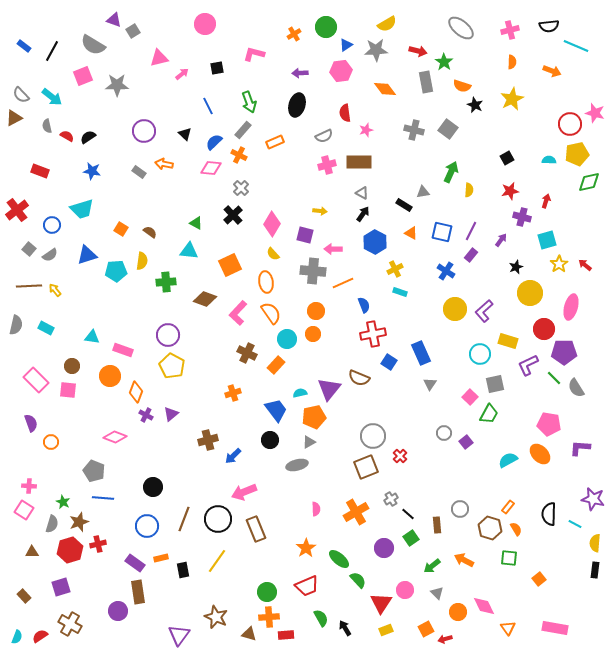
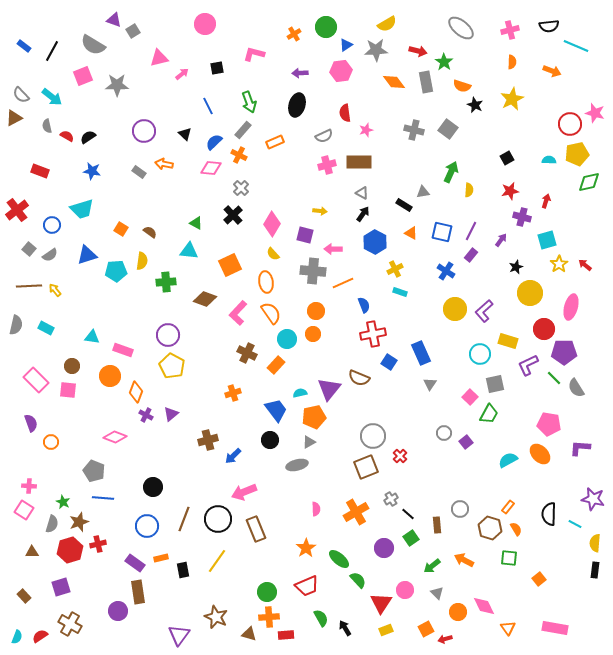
orange diamond at (385, 89): moved 9 px right, 7 px up
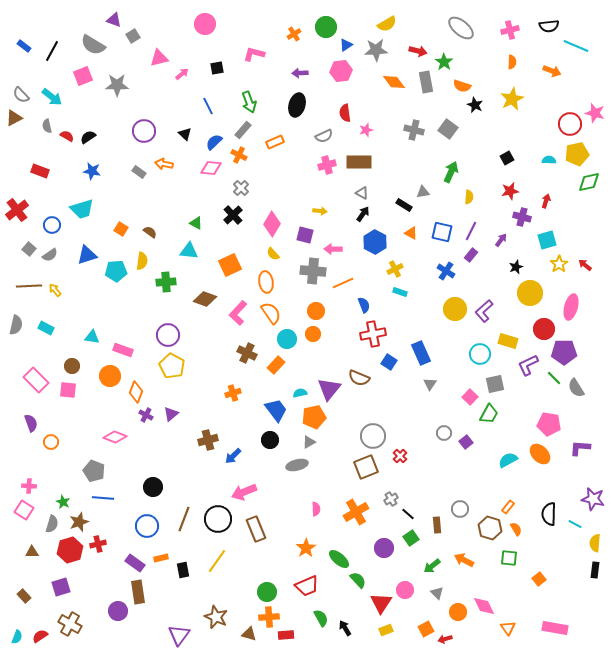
gray square at (133, 31): moved 5 px down
yellow semicircle at (469, 190): moved 7 px down
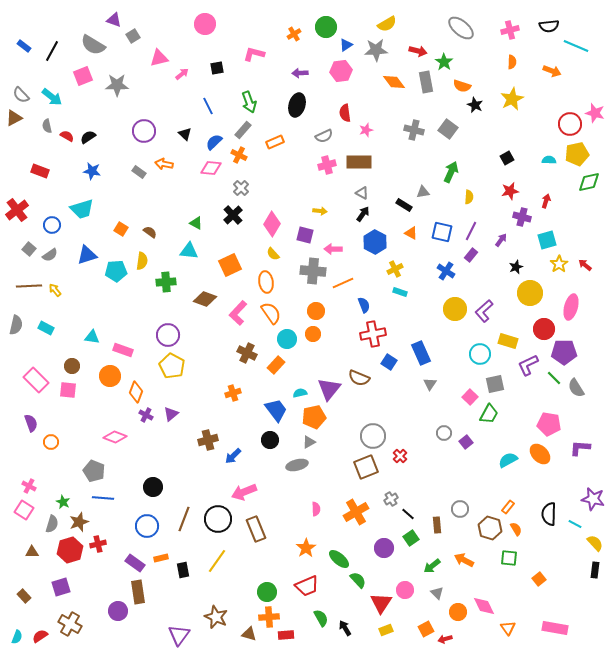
pink cross at (29, 486): rotated 24 degrees clockwise
yellow semicircle at (595, 543): rotated 132 degrees clockwise
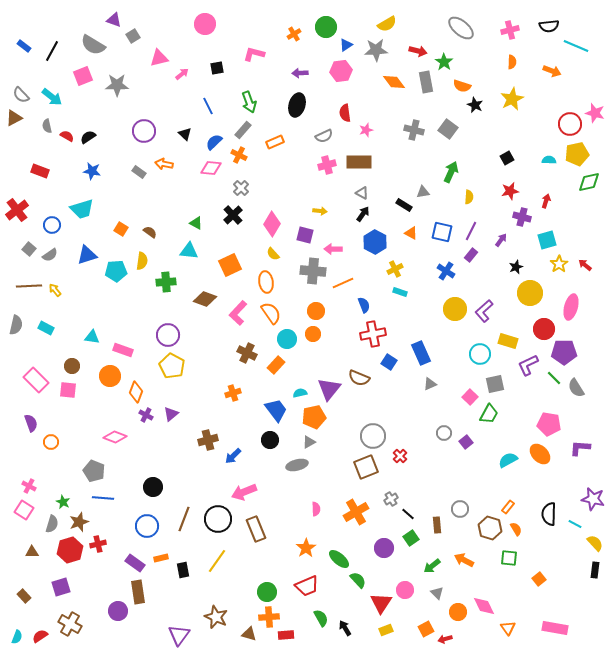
gray triangle at (430, 384): rotated 32 degrees clockwise
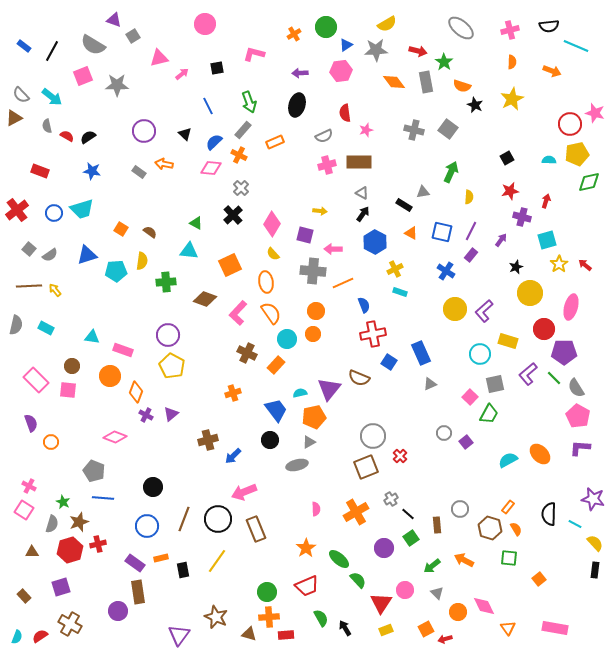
blue circle at (52, 225): moved 2 px right, 12 px up
purple L-shape at (528, 365): moved 9 px down; rotated 15 degrees counterclockwise
pink pentagon at (549, 424): moved 29 px right, 8 px up; rotated 20 degrees clockwise
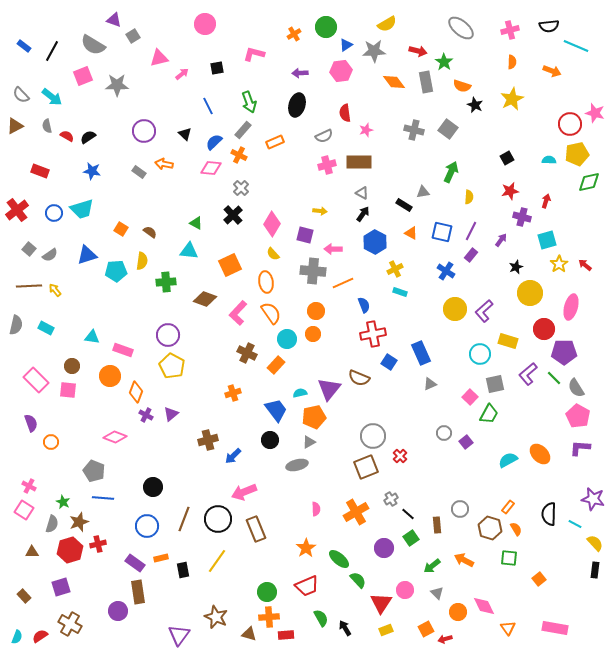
gray star at (376, 50): moved 2 px left, 1 px down
brown triangle at (14, 118): moved 1 px right, 8 px down
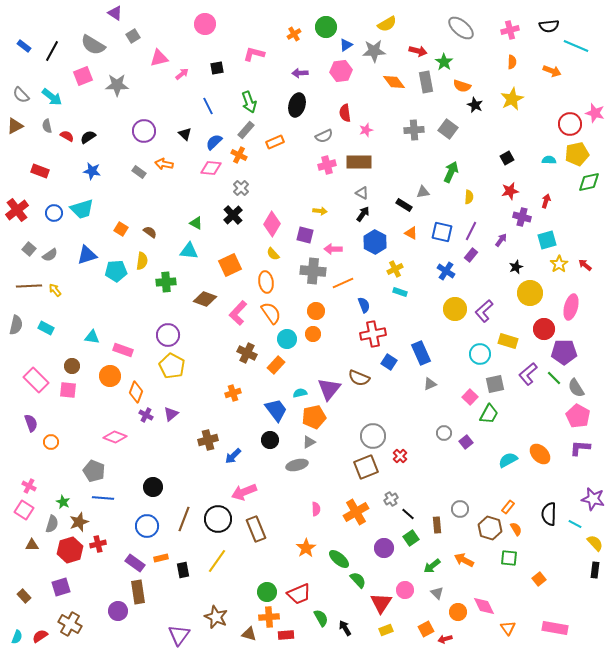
purple triangle at (114, 20): moved 1 px right, 7 px up; rotated 14 degrees clockwise
gray rectangle at (243, 130): moved 3 px right
gray cross at (414, 130): rotated 18 degrees counterclockwise
brown triangle at (32, 552): moved 7 px up
red trapezoid at (307, 586): moved 8 px left, 8 px down
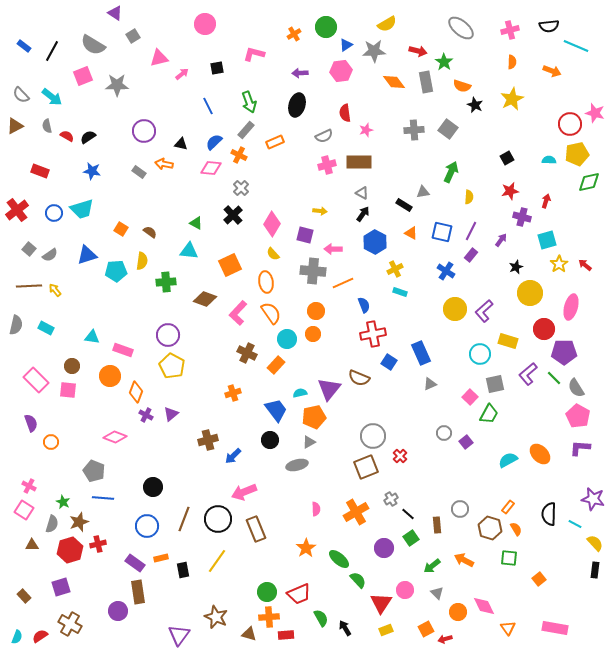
black triangle at (185, 134): moved 4 px left, 10 px down; rotated 32 degrees counterclockwise
